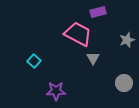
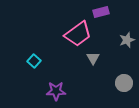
purple rectangle: moved 3 px right
pink trapezoid: rotated 116 degrees clockwise
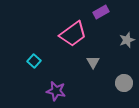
purple rectangle: rotated 14 degrees counterclockwise
pink trapezoid: moved 5 px left
gray triangle: moved 4 px down
purple star: rotated 12 degrees clockwise
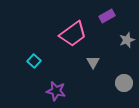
purple rectangle: moved 6 px right, 4 px down
